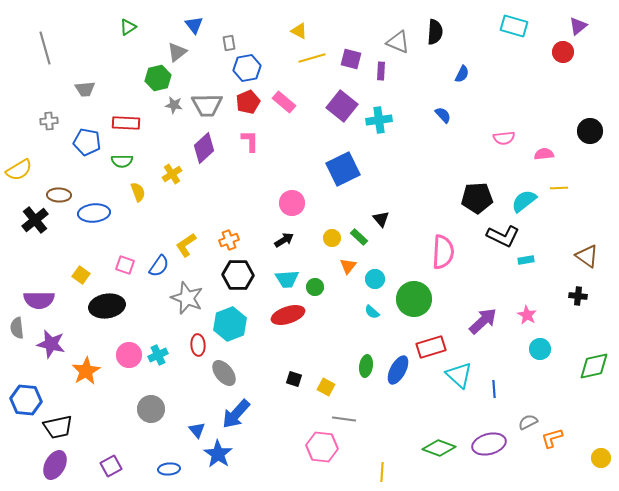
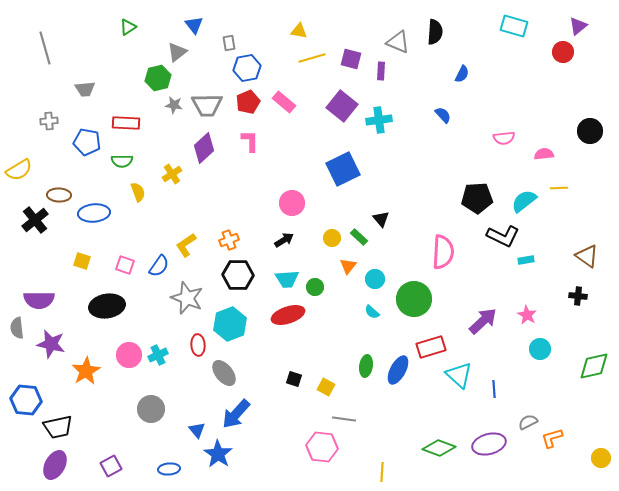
yellow triangle at (299, 31): rotated 18 degrees counterclockwise
yellow square at (81, 275): moved 1 px right, 14 px up; rotated 18 degrees counterclockwise
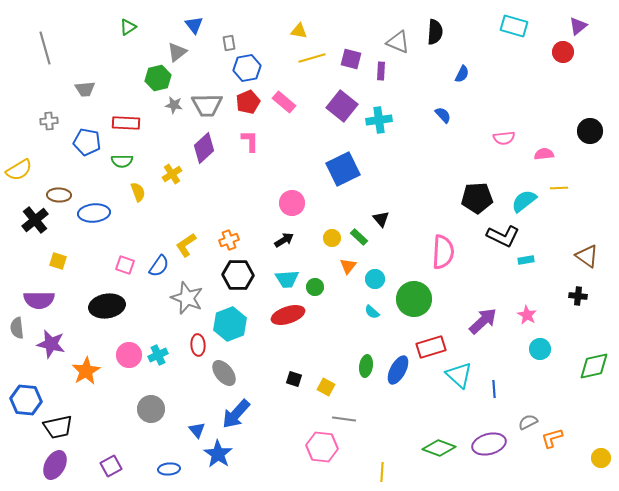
yellow square at (82, 261): moved 24 px left
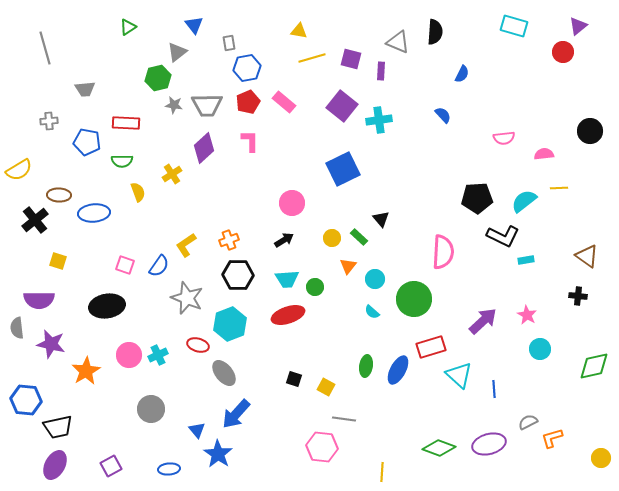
red ellipse at (198, 345): rotated 70 degrees counterclockwise
